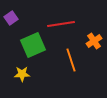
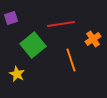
purple square: rotated 16 degrees clockwise
orange cross: moved 1 px left, 2 px up
green square: rotated 15 degrees counterclockwise
yellow star: moved 5 px left; rotated 28 degrees clockwise
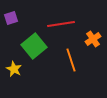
green square: moved 1 px right, 1 px down
yellow star: moved 3 px left, 5 px up
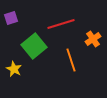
red line: rotated 8 degrees counterclockwise
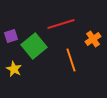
purple square: moved 18 px down
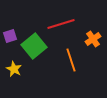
purple square: moved 1 px left
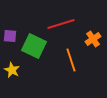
purple square: rotated 24 degrees clockwise
green square: rotated 25 degrees counterclockwise
yellow star: moved 2 px left, 1 px down
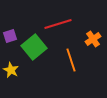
red line: moved 3 px left
purple square: rotated 24 degrees counterclockwise
green square: moved 1 px down; rotated 25 degrees clockwise
yellow star: moved 1 px left
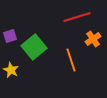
red line: moved 19 px right, 7 px up
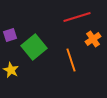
purple square: moved 1 px up
